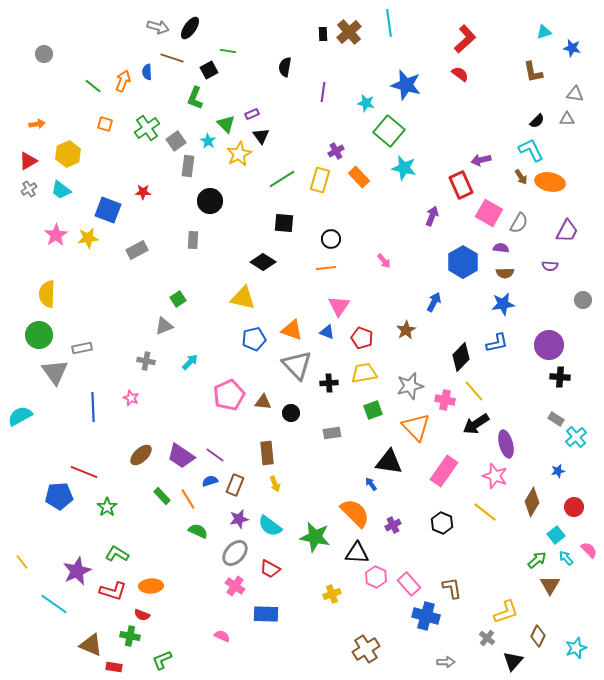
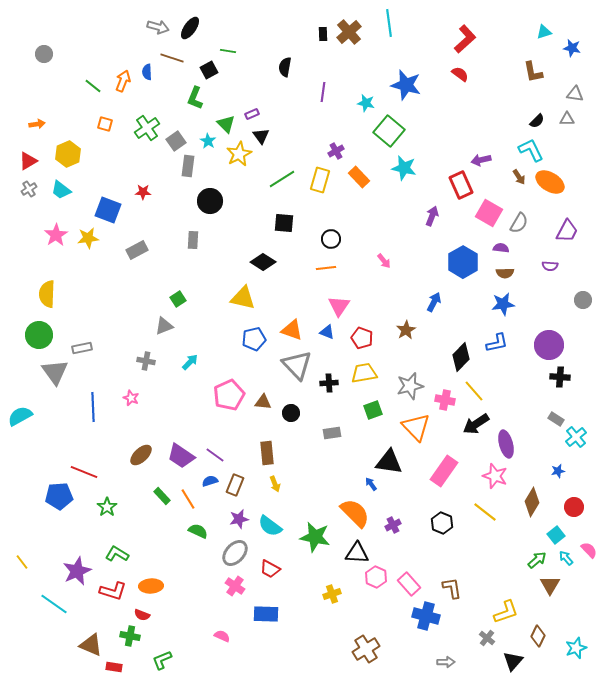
brown arrow at (521, 177): moved 2 px left
orange ellipse at (550, 182): rotated 20 degrees clockwise
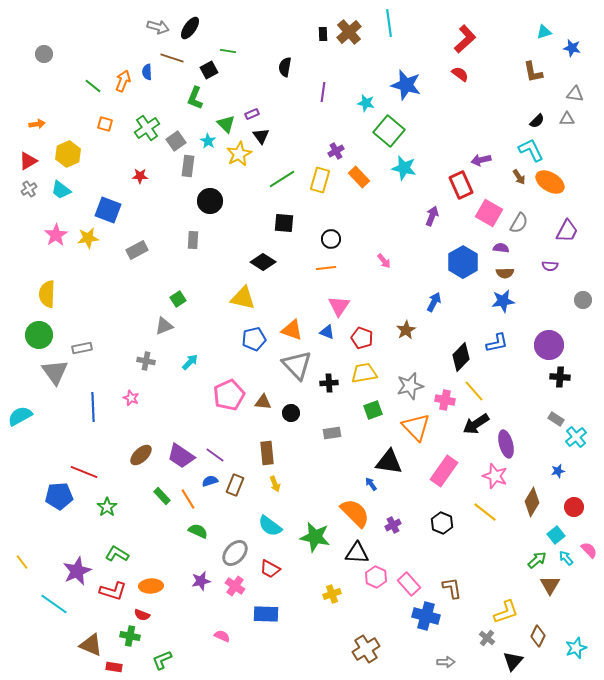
red star at (143, 192): moved 3 px left, 16 px up
blue star at (503, 304): moved 3 px up
purple star at (239, 519): moved 38 px left, 62 px down
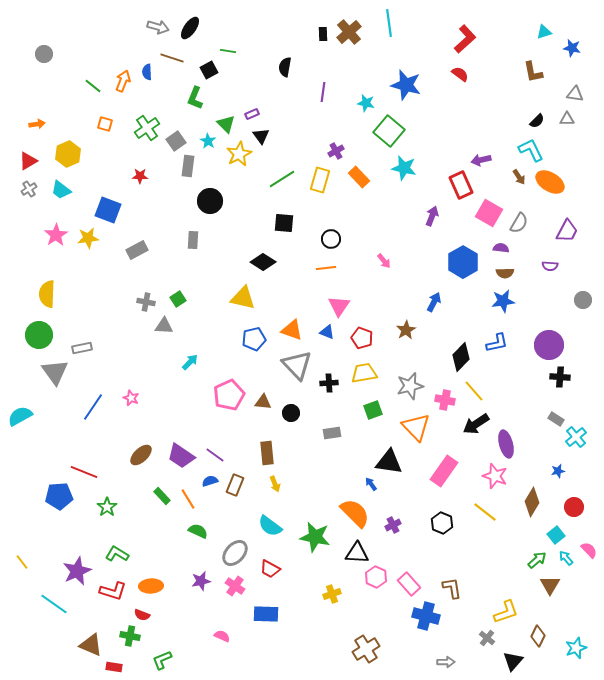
gray triangle at (164, 326): rotated 24 degrees clockwise
gray cross at (146, 361): moved 59 px up
blue line at (93, 407): rotated 36 degrees clockwise
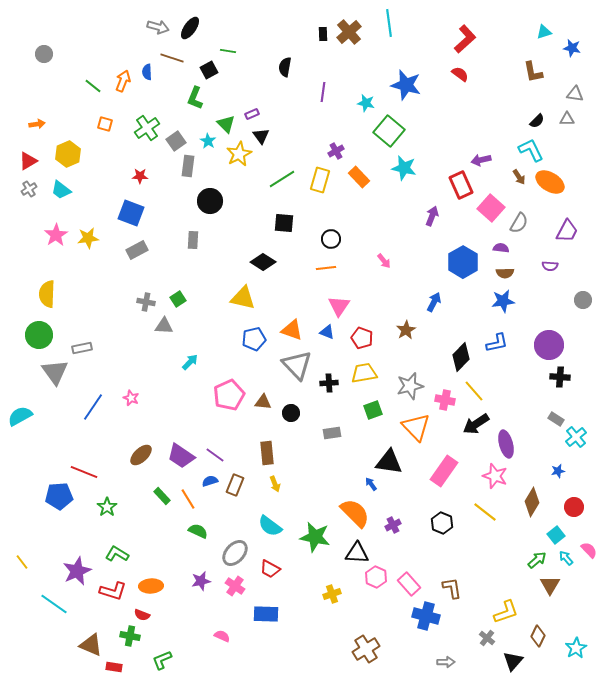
blue square at (108, 210): moved 23 px right, 3 px down
pink square at (489, 213): moved 2 px right, 5 px up; rotated 12 degrees clockwise
cyan star at (576, 648): rotated 10 degrees counterclockwise
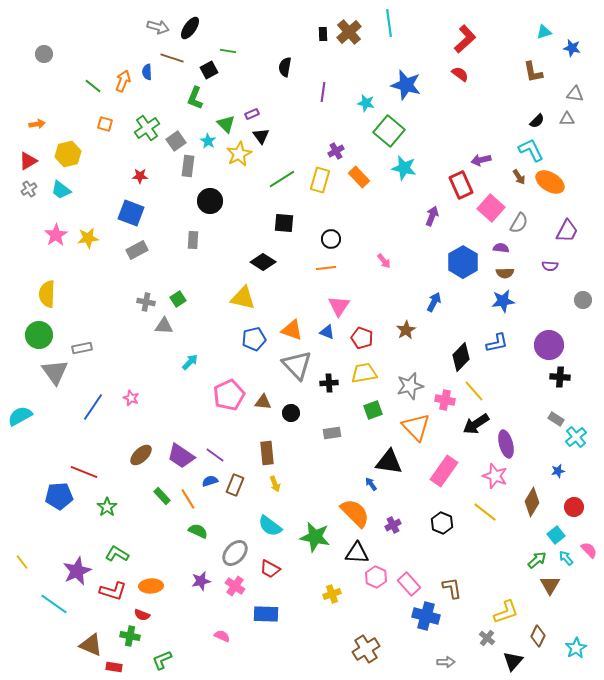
yellow hexagon at (68, 154): rotated 10 degrees clockwise
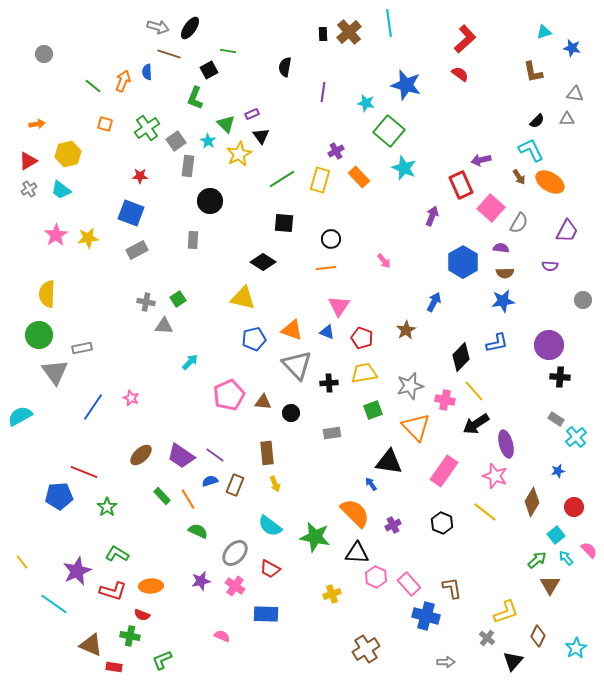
brown line at (172, 58): moved 3 px left, 4 px up
cyan star at (404, 168): rotated 10 degrees clockwise
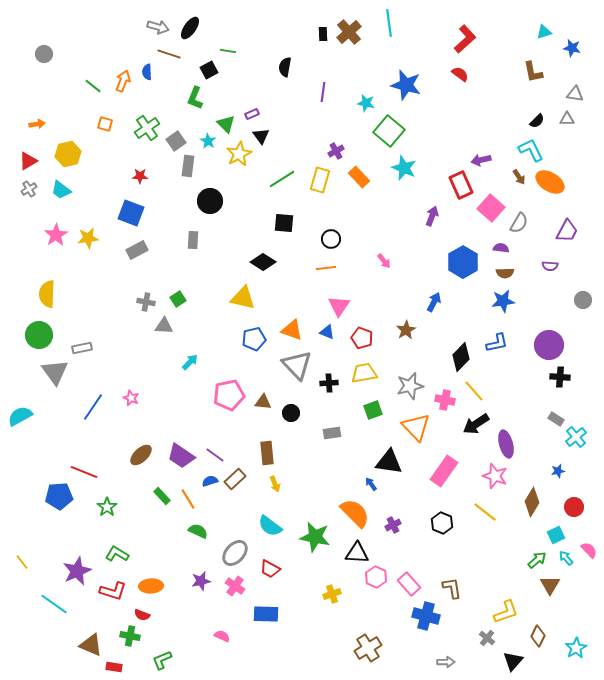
pink pentagon at (229, 395): rotated 12 degrees clockwise
brown rectangle at (235, 485): moved 6 px up; rotated 25 degrees clockwise
cyan square at (556, 535): rotated 12 degrees clockwise
brown cross at (366, 649): moved 2 px right, 1 px up
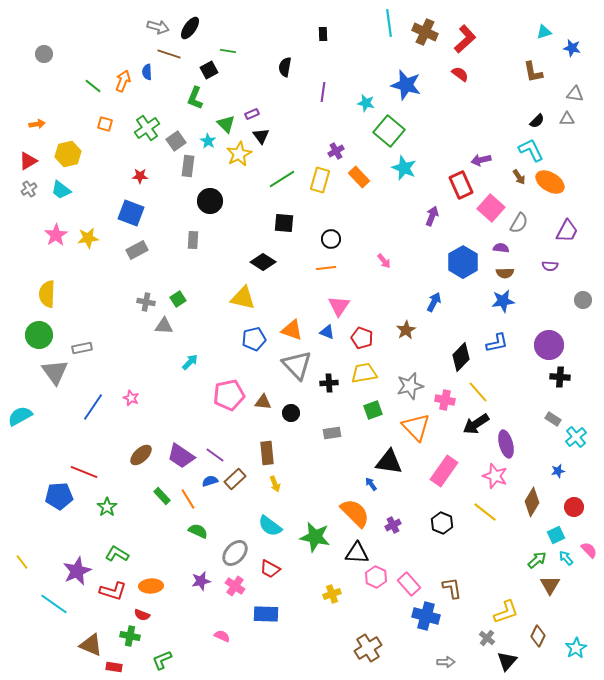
brown cross at (349, 32): moved 76 px right; rotated 25 degrees counterclockwise
yellow line at (474, 391): moved 4 px right, 1 px down
gray rectangle at (556, 419): moved 3 px left
black triangle at (513, 661): moved 6 px left
